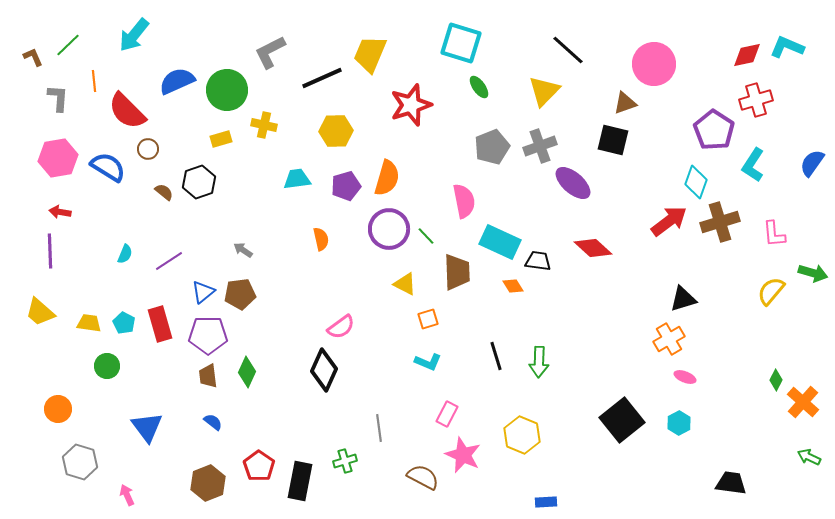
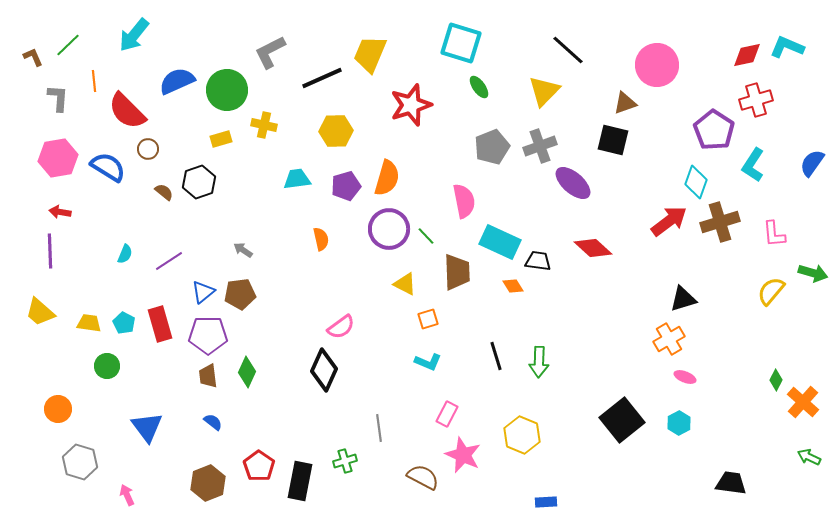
pink circle at (654, 64): moved 3 px right, 1 px down
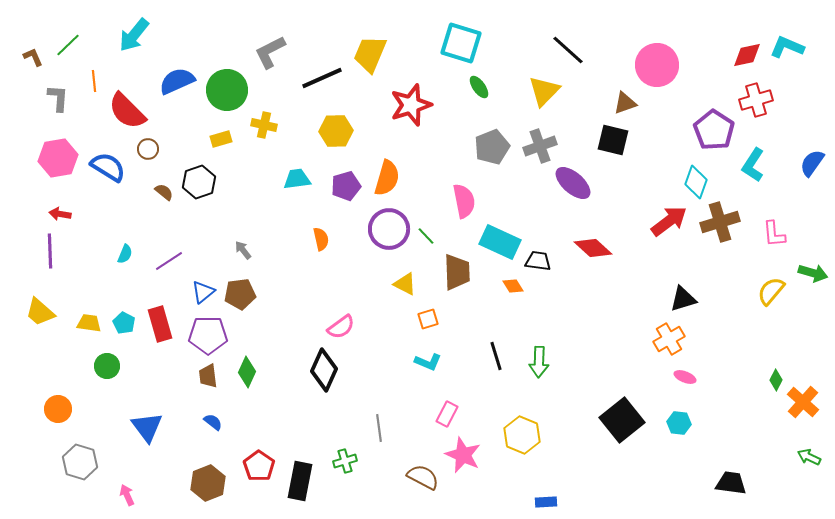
red arrow at (60, 212): moved 2 px down
gray arrow at (243, 250): rotated 18 degrees clockwise
cyan hexagon at (679, 423): rotated 25 degrees counterclockwise
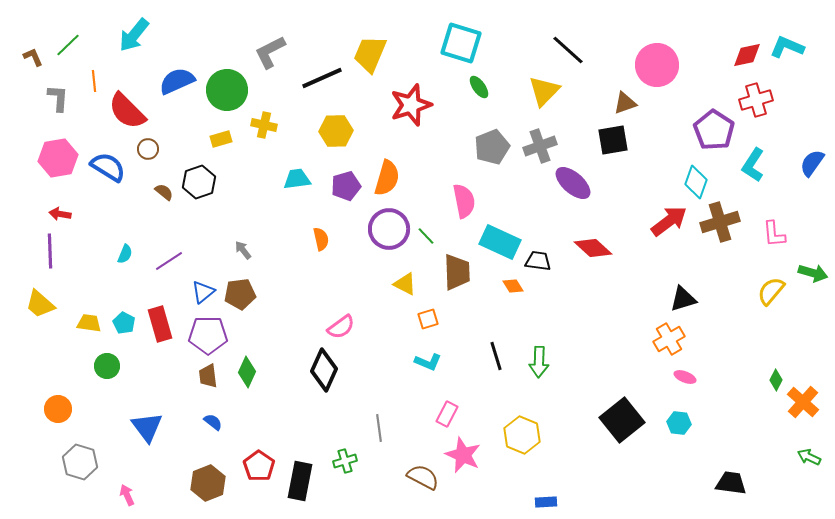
black square at (613, 140): rotated 24 degrees counterclockwise
yellow trapezoid at (40, 312): moved 8 px up
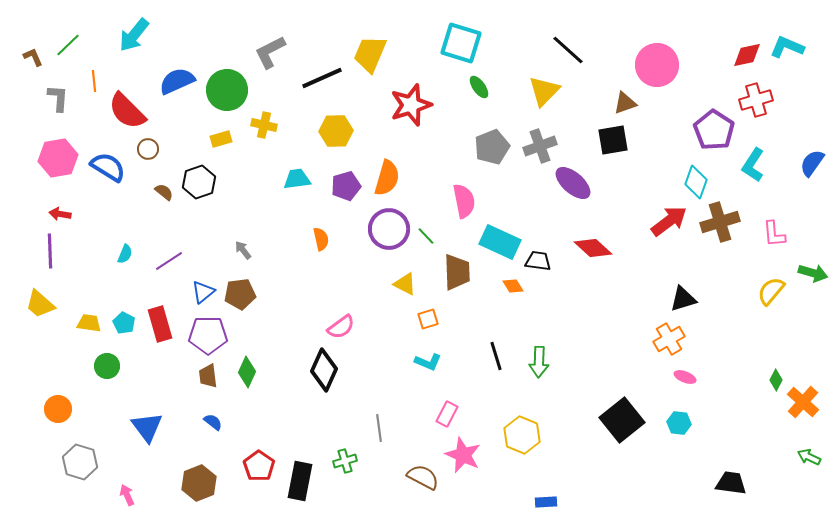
brown hexagon at (208, 483): moved 9 px left
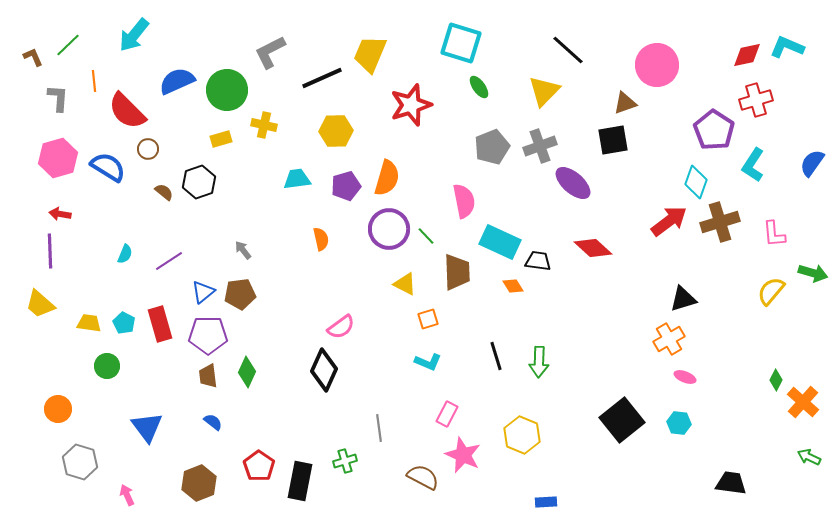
pink hexagon at (58, 158): rotated 6 degrees counterclockwise
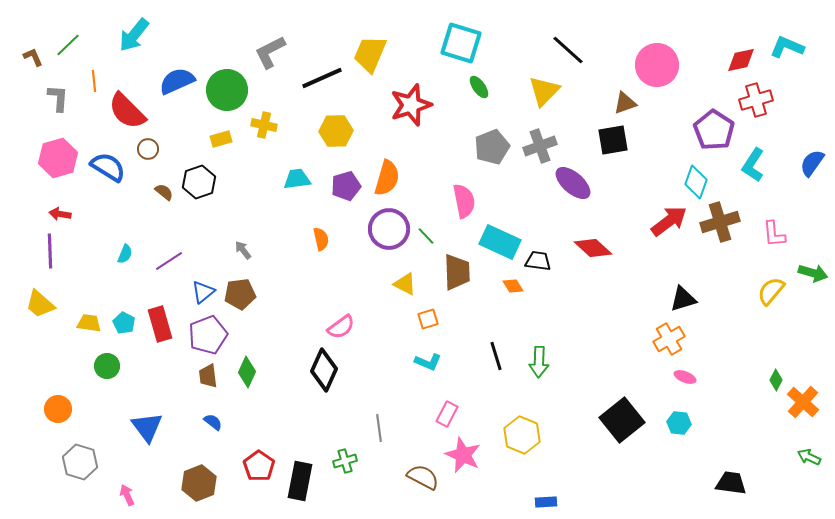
red diamond at (747, 55): moved 6 px left, 5 px down
purple pentagon at (208, 335): rotated 21 degrees counterclockwise
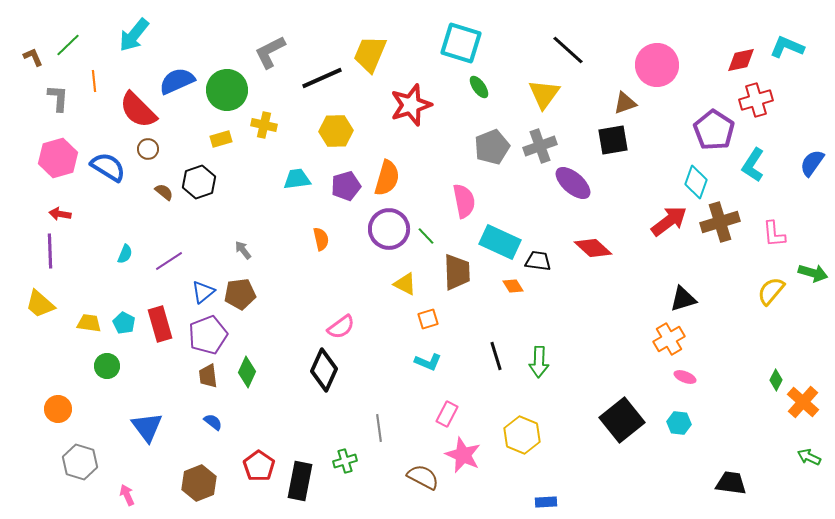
yellow triangle at (544, 91): moved 3 px down; rotated 8 degrees counterclockwise
red semicircle at (127, 111): moved 11 px right, 1 px up
